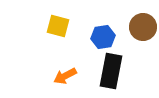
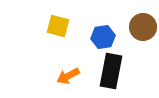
orange arrow: moved 3 px right
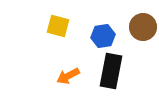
blue hexagon: moved 1 px up
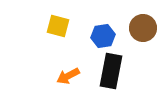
brown circle: moved 1 px down
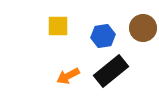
yellow square: rotated 15 degrees counterclockwise
black rectangle: rotated 40 degrees clockwise
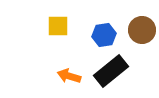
brown circle: moved 1 px left, 2 px down
blue hexagon: moved 1 px right, 1 px up
orange arrow: moved 1 px right; rotated 45 degrees clockwise
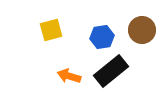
yellow square: moved 7 px left, 4 px down; rotated 15 degrees counterclockwise
blue hexagon: moved 2 px left, 2 px down
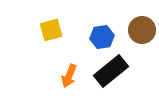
orange arrow: rotated 85 degrees counterclockwise
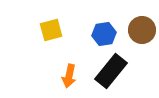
blue hexagon: moved 2 px right, 3 px up
black rectangle: rotated 12 degrees counterclockwise
orange arrow: rotated 10 degrees counterclockwise
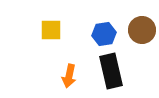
yellow square: rotated 15 degrees clockwise
black rectangle: rotated 52 degrees counterclockwise
